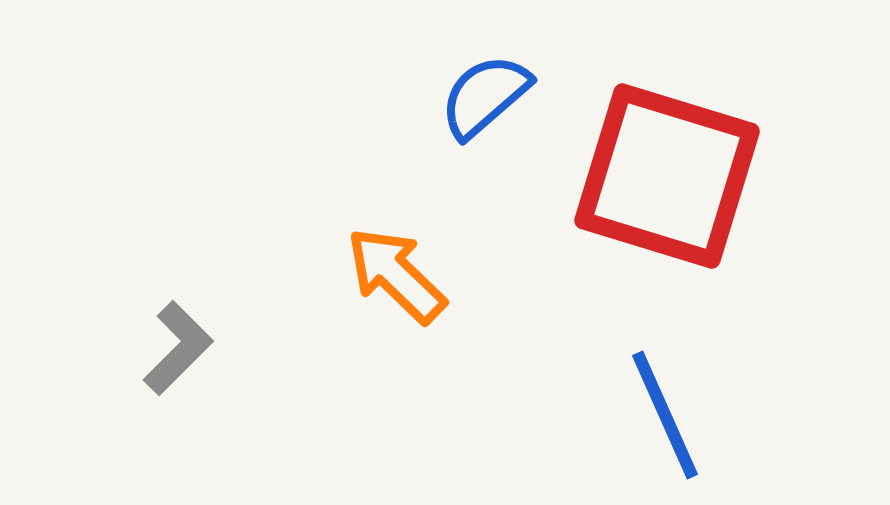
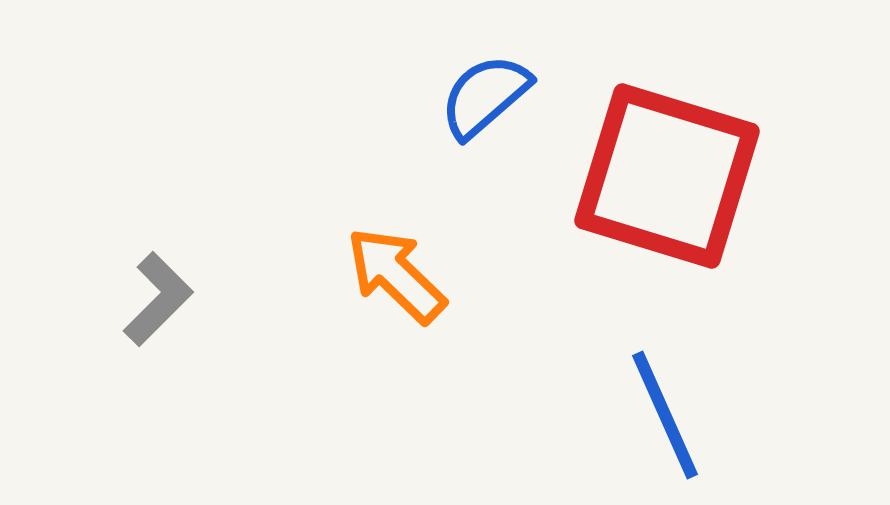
gray L-shape: moved 20 px left, 49 px up
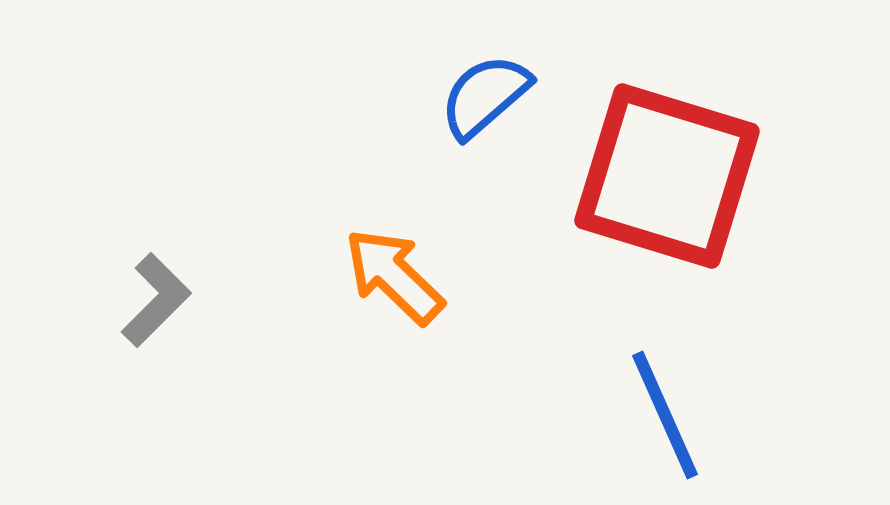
orange arrow: moved 2 px left, 1 px down
gray L-shape: moved 2 px left, 1 px down
